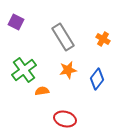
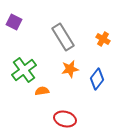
purple square: moved 2 px left
orange star: moved 2 px right, 1 px up
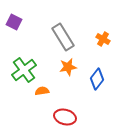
orange star: moved 2 px left, 2 px up
red ellipse: moved 2 px up
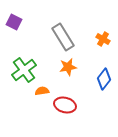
blue diamond: moved 7 px right
red ellipse: moved 12 px up
